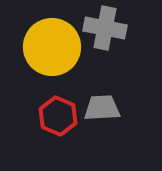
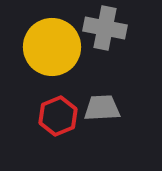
red hexagon: rotated 15 degrees clockwise
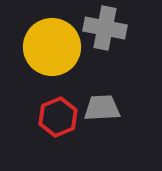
red hexagon: moved 1 px down
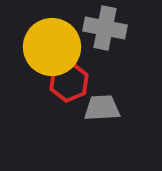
red hexagon: moved 11 px right, 35 px up
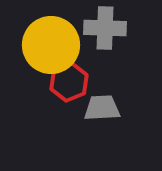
gray cross: rotated 9 degrees counterclockwise
yellow circle: moved 1 px left, 2 px up
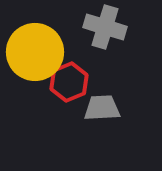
gray cross: moved 1 px up; rotated 15 degrees clockwise
yellow circle: moved 16 px left, 7 px down
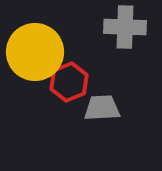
gray cross: moved 20 px right; rotated 15 degrees counterclockwise
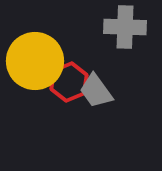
yellow circle: moved 9 px down
gray trapezoid: moved 6 px left, 17 px up; rotated 123 degrees counterclockwise
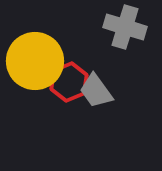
gray cross: rotated 15 degrees clockwise
